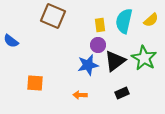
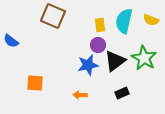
yellow semicircle: rotated 63 degrees clockwise
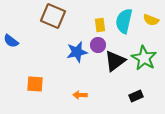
blue star: moved 11 px left, 13 px up
orange square: moved 1 px down
black rectangle: moved 14 px right, 3 px down
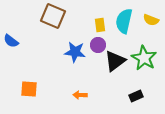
blue star: moved 2 px left; rotated 20 degrees clockwise
orange square: moved 6 px left, 5 px down
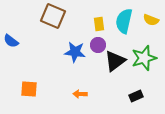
yellow rectangle: moved 1 px left, 1 px up
green star: rotated 25 degrees clockwise
orange arrow: moved 1 px up
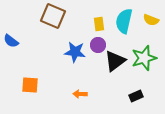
orange square: moved 1 px right, 4 px up
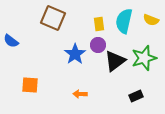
brown square: moved 2 px down
blue star: moved 2 px down; rotated 30 degrees clockwise
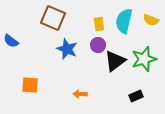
blue star: moved 8 px left, 5 px up; rotated 15 degrees counterclockwise
green star: moved 1 px down
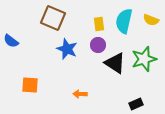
black triangle: moved 2 px down; rotated 50 degrees counterclockwise
black rectangle: moved 8 px down
